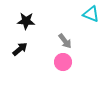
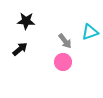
cyan triangle: moved 1 px left, 18 px down; rotated 42 degrees counterclockwise
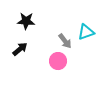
cyan triangle: moved 4 px left
pink circle: moved 5 px left, 1 px up
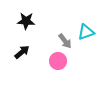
black arrow: moved 2 px right, 3 px down
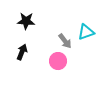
black arrow: rotated 28 degrees counterclockwise
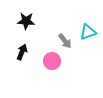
cyan triangle: moved 2 px right
pink circle: moved 6 px left
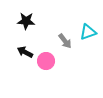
black arrow: moved 3 px right; rotated 84 degrees counterclockwise
pink circle: moved 6 px left
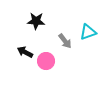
black star: moved 10 px right
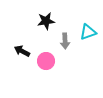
black star: moved 10 px right; rotated 12 degrees counterclockwise
gray arrow: rotated 35 degrees clockwise
black arrow: moved 3 px left, 1 px up
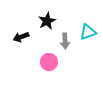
black star: moved 1 px right; rotated 18 degrees counterclockwise
black arrow: moved 1 px left, 14 px up; rotated 49 degrees counterclockwise
pink circle: moved 3 px right, 1 px down
